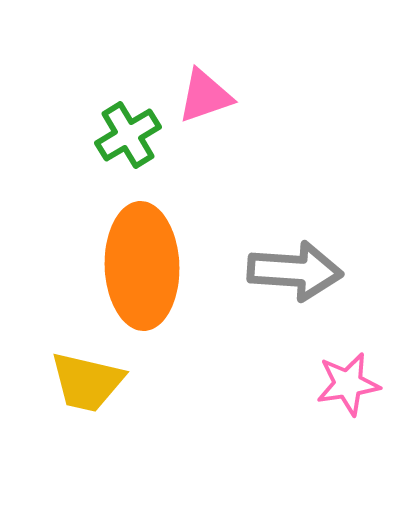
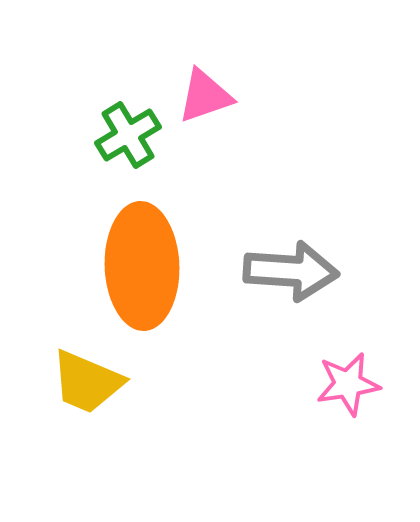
gray arrow: moved 4 px left
yellow trapezoid: rotated 10 degrees clockwise
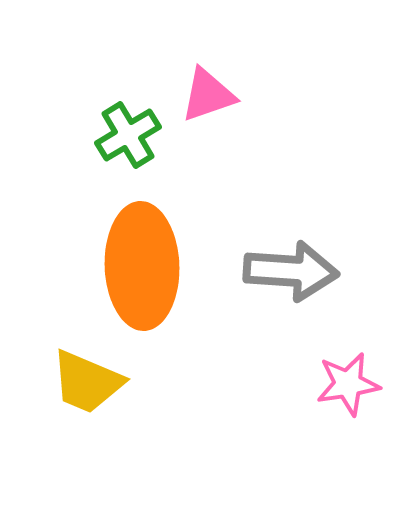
pink triangle: moved 3 px right, 1 px up
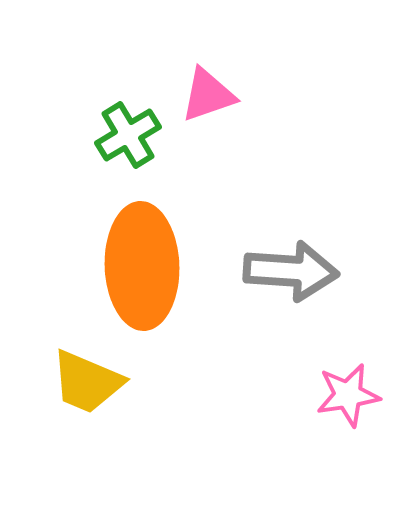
pink star: moved 11 px down
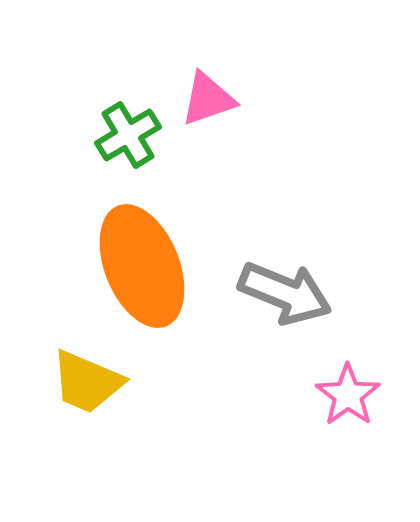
pink triangle: moved 4 px down
orange ellipse: rotated 20 degrees counterclockwise
gray arrow: moved 6 px left, 22 px down; rotated 18 degrees clockwise
pink star: rotated 26 degrees counterclockwise
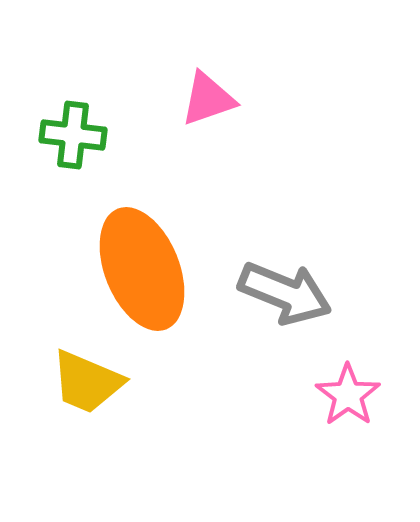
green cross: moved 55 px left; rotated 38 degrees clockwise
orange ellipse: moved 3 px down
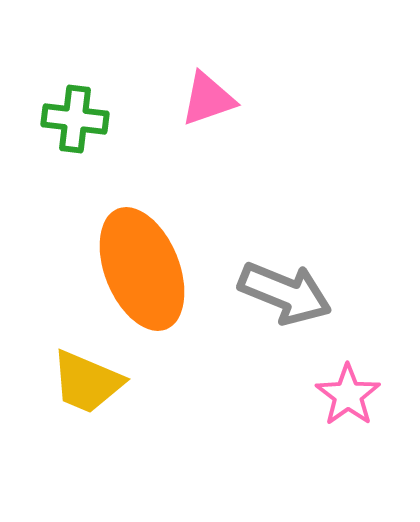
green cross: moved 2 px right, 16 px up
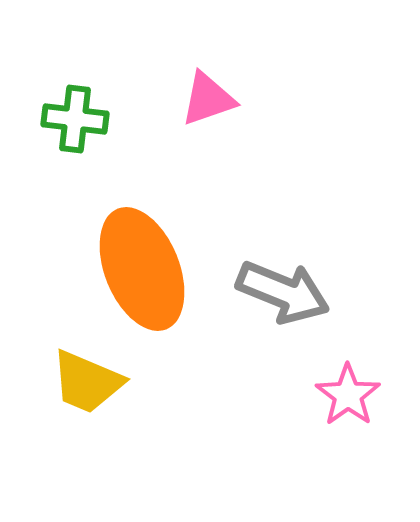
gray arrow: moved 2 px left, 1 px up
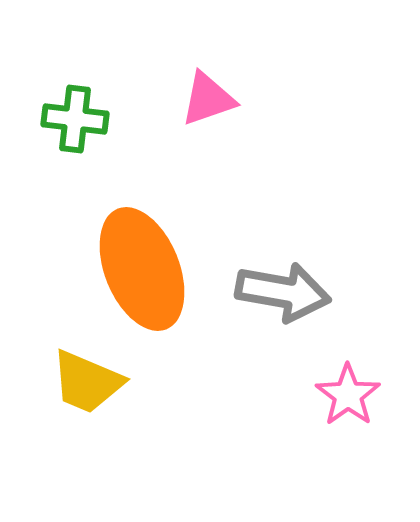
gray arrow: rotated 12 degrees counterclockwise
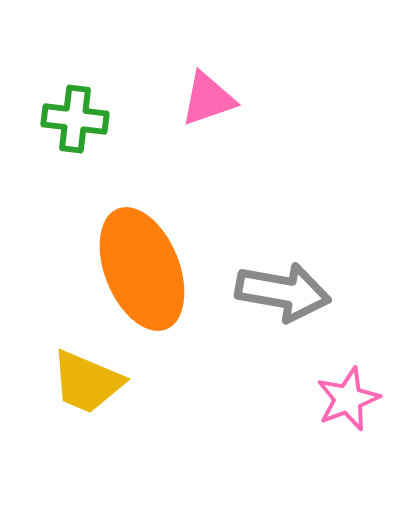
pink star: moved 4 px down; rotated 14 degrees clockwise
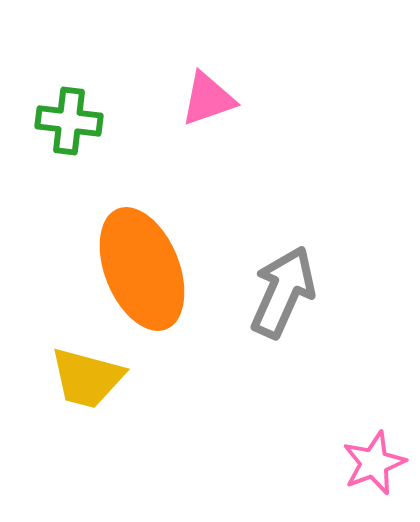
green cross: moved 6 px left, 2 px down
gray arrow: rotated 76 degrees counterclockwise
yellow trapezoid: moved 4 px up; rotated 8 degrees counterclockwise
pink star: moved 26 px right, 64 px down
